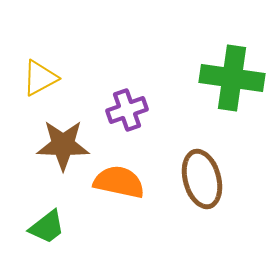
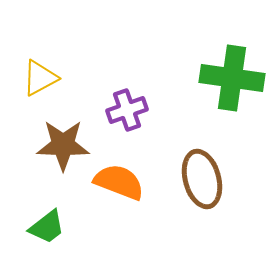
orange semicircle: rotated 9 degrees clockwise
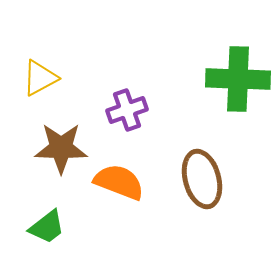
green cross: moved 6 px right, 1 px down; rotated 6 degrees counterclockwise
brown star: moved 2 px left, 3 px down
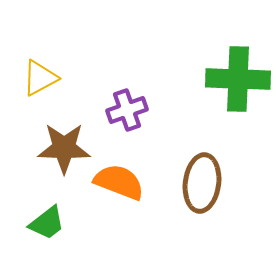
brown star: moved 3 px right
brown ellipse: moved 4 px down; rotated 22 degrees clockwise
green trapezoid: moved 4 px up
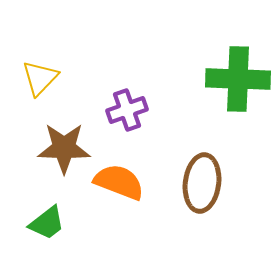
yellow triangle: rotated 18 degrees counterclockwise
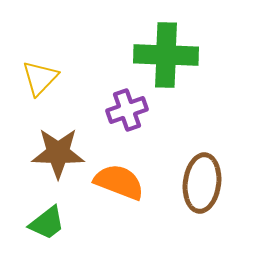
green cross: moved 72 px left, 24 px up
brown star: moved 6 px left, 5 px down
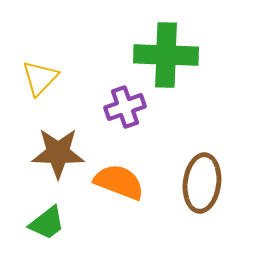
purple cross: moved 2 px left, 3 px up
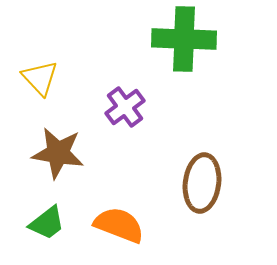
green cross: moved 18 px right, 16 px up
yellow triangle: rotated 27 degrees counterclockwise
purple cross: rotated 18 degrees counterclockwise
brown star: rotated 8 degrees clockwise
orange semicircle: moved 43 px down
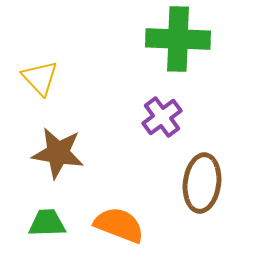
green cross: moved 6 px left
purple cross: moved 37 px right, 10 px down
green trapezoid: rotated 144 degrees counterclockwise
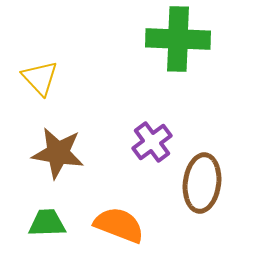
purple cross: moved 10 px left, 25 px down
